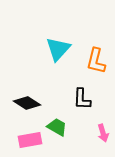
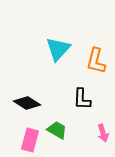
green trapezoid: moved 3 px down
pink rectangle: rotated 65 degrees counterclockwise
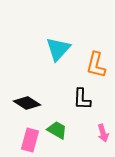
orange L-shape: moved 4 px down
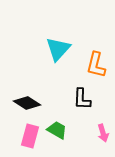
pink rectangle: moved 4 px up
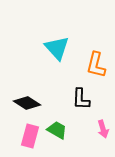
cyan triangle: moved 1 px left, 1 px up; rotated 24 degrees counterclockwise
black L-shape: moved 1 px left
pink arrow: moved 4 px up
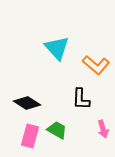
orange L-shape: rotated 64 degrees counterclockwise
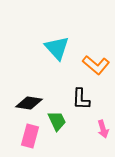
black diamond: moved 2 px right; rotated 24 degrees counterclockwise
green trapezoid: moved 9 px up; rotated 35 degrees clockwise
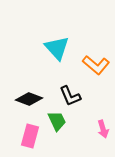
black L-shape: moved 11 px left, 3 px up; rotated 25 degrees counterclockwise
black diamond: moved 4 px up; rotated 12 degrees clockwise
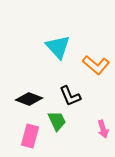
cyan triangle: moved 1 px right, 1 px up
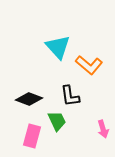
orange L-shape: moved 7 px left
black L-shape: rotated 15 degrees clockwise
pink rectangle: moved 2 px right
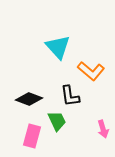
orange L-shape: moved 2 px right, 6 px down
